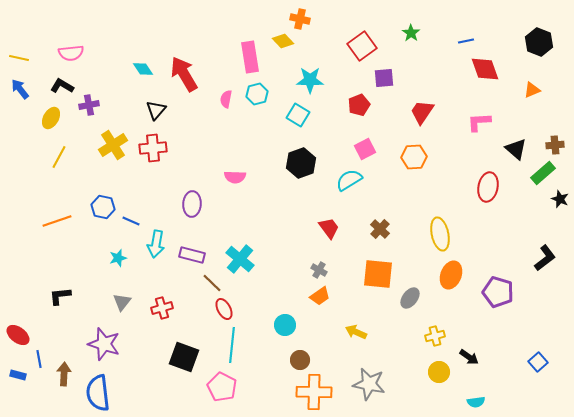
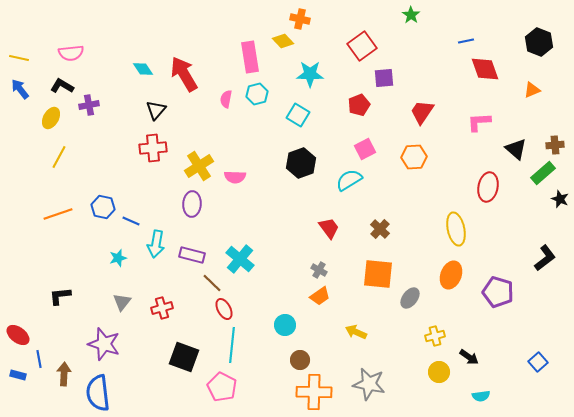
green star at (411, 33): moved 18 px up
cyan star at (310, 80): moved 6 px up
yellow cross at (113, 145): moved 86 px right, 21 px down
orange line at (57, 221): moved 1 px right, 7 px up
yellow ellipse at (440, 234): moved 16 px right, 5 px up
cyan semicircle at (476, 402): moved 5 px right, 6 px up
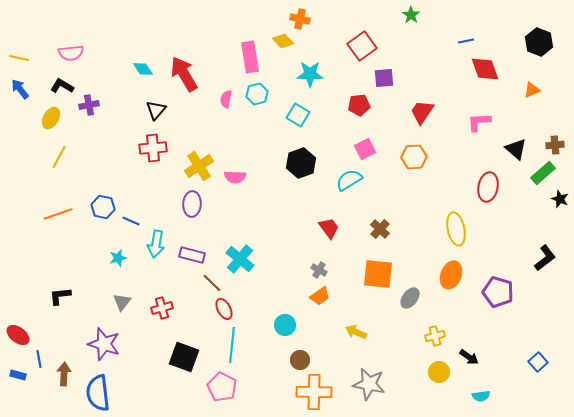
red pentagon at (359, 105): rotated 15 degrees clockwise
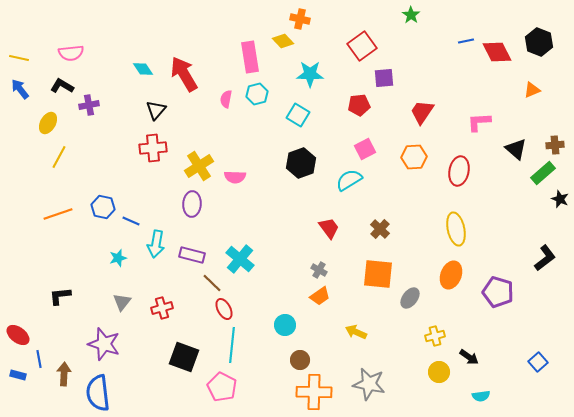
red diamond at (485, 69): moved 12 px right, 17 px up; rotated 8 degrees counterclockwise
yellow ellipse at (51, 118): moved 3 px left, 5 px down
red ellipse at (488, 187): moved 29 px left, 16 px up
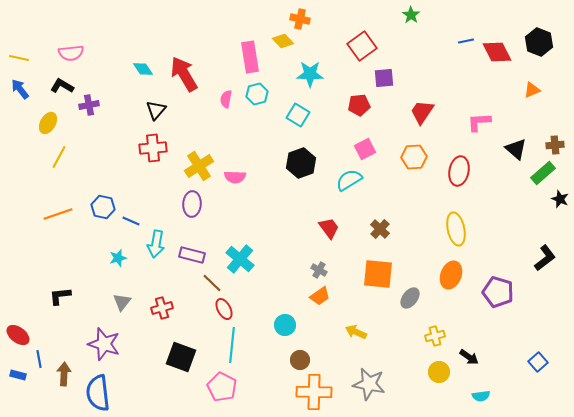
black square at (184, 357): moved 3 px left
